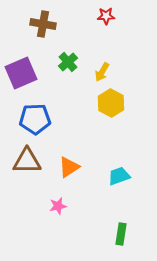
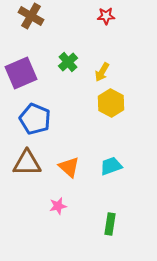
brown cross: moved 12 px left, 8 px up; rotated 20 degrees clockwise
blue pentagon: rotated 24 degrees clockwise
brown triangle: moved 2 px down
orange triangle: rotated 45 degrees counterclockwise
cyan trapezoid: moved 8 px left, 10 px up
green rectangle: moved 11 px left, 10 px up
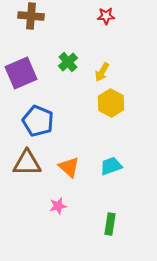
brown cross: rotated 25 degrees counterclockwise
blue pentagon: moved 3 px right, 2 px down
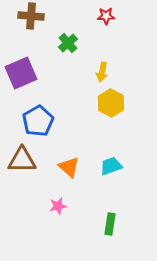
green cross: moved 19 px up
yellow arrow: rotated 18 degrees counterclockwise
blue pentagon: rotated 20 degrees clockwise
brown triangle: moved 5 px left, 3 px up
